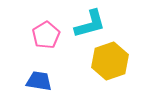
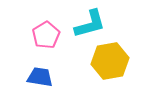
yellow hexagon: rotated 9 degrees clockwise
blue trapezoid: moved 1 px right, 4 px up
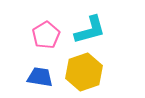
cyan L-shape: moved 6 px down
yellow hexagon: moved 26 px left, 11 px down; rotated 9 degrees counterclockwise
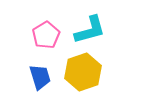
yellow hexagon: moved 1 px left
blue trapezoid: rotated 64 degrees clockwise
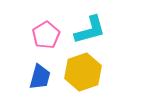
blue trapezoid: rotated 32 degrees clockwise
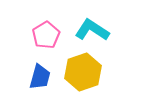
cyan L-shape: moved 2 px right; rotated 132 degrees counterclockwise
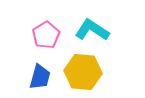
yellow hexagon: rotated 24 degrees clockwise
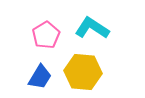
cyan L-shape: moved 2 px up
blue trapezoid: rotated 16 degrees clockwise
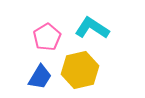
pink pentagon: moved 1 px right, 2 px down
yellow hexagon: moved 3 px left, 2 px up; rotated 18 degrees counterclockwise
